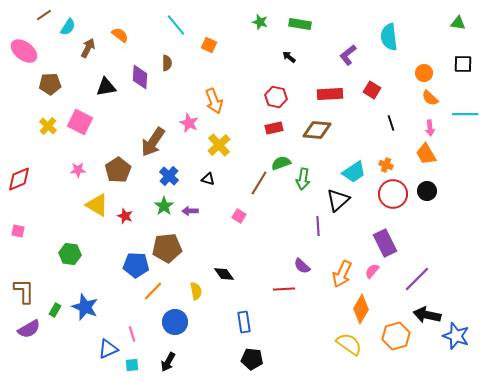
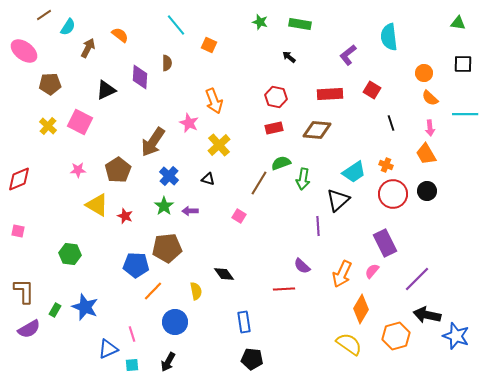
black triangle at (106, 87): moved 3 px down; rotated 15 degrees counterclockwise
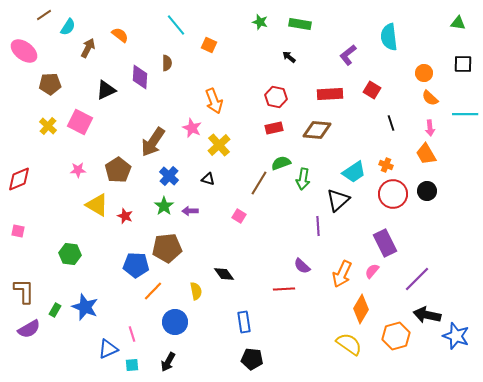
pink star at (189, 123): moved 3 px right, 5 px down
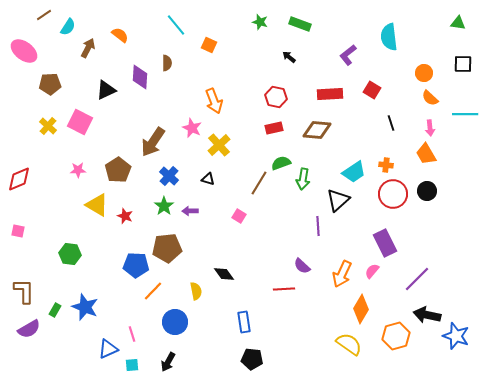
green rectangle at (300, 24): rotated 10 degrees clockwise
orange cross at (386, 165): rotated 16 degrees counterclockwise
